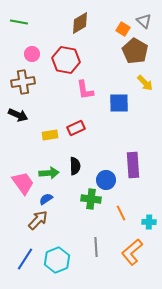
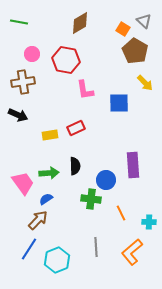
blue line: moved 4 px right, 10 px up
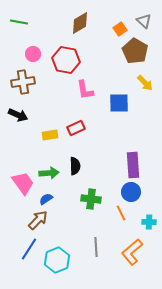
orange square: moved 3 px left; rotated 24 degrees clockwise
pink circle: moved 1 px right
blue circle: moved 25 px right, 12 px down
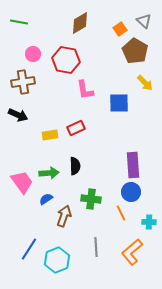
pink trapezoid: moved 1 px left, 1 px up
brown arrow: moved 26 px right, 4 px up; rotated 25 degrees counterclockwise
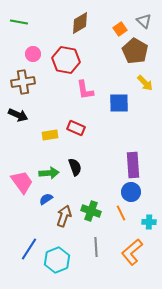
red rectangle: rotated 48 degrees clockwise
black semicircle: moved 1 px down; rotated 18 degrees counterclockwise
green cross: moved 12 px down; rotated 12 degrees clockwise
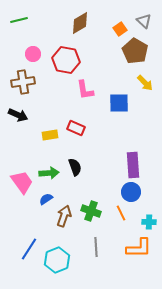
green line: moved 2 px up; rotated 24 degrees counterclockwise
orange L-shape: moved 7 px right, 4 px up; rotated 140 degrees counterclockwise
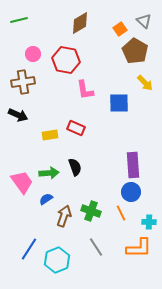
gray line: rotated 30 degrees counterclockwise
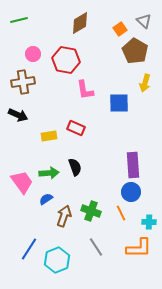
yellow arrow: rotated 60 degrees clockwise
yellow rectangle: moved 1 px left, 1 px down
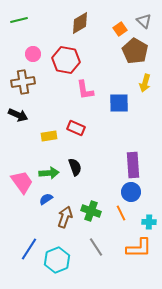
brown arrow: moved 1 px right, 1 px down
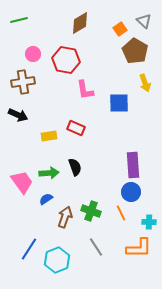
yellow arrow: rotated 36 degrees counterclockwise
